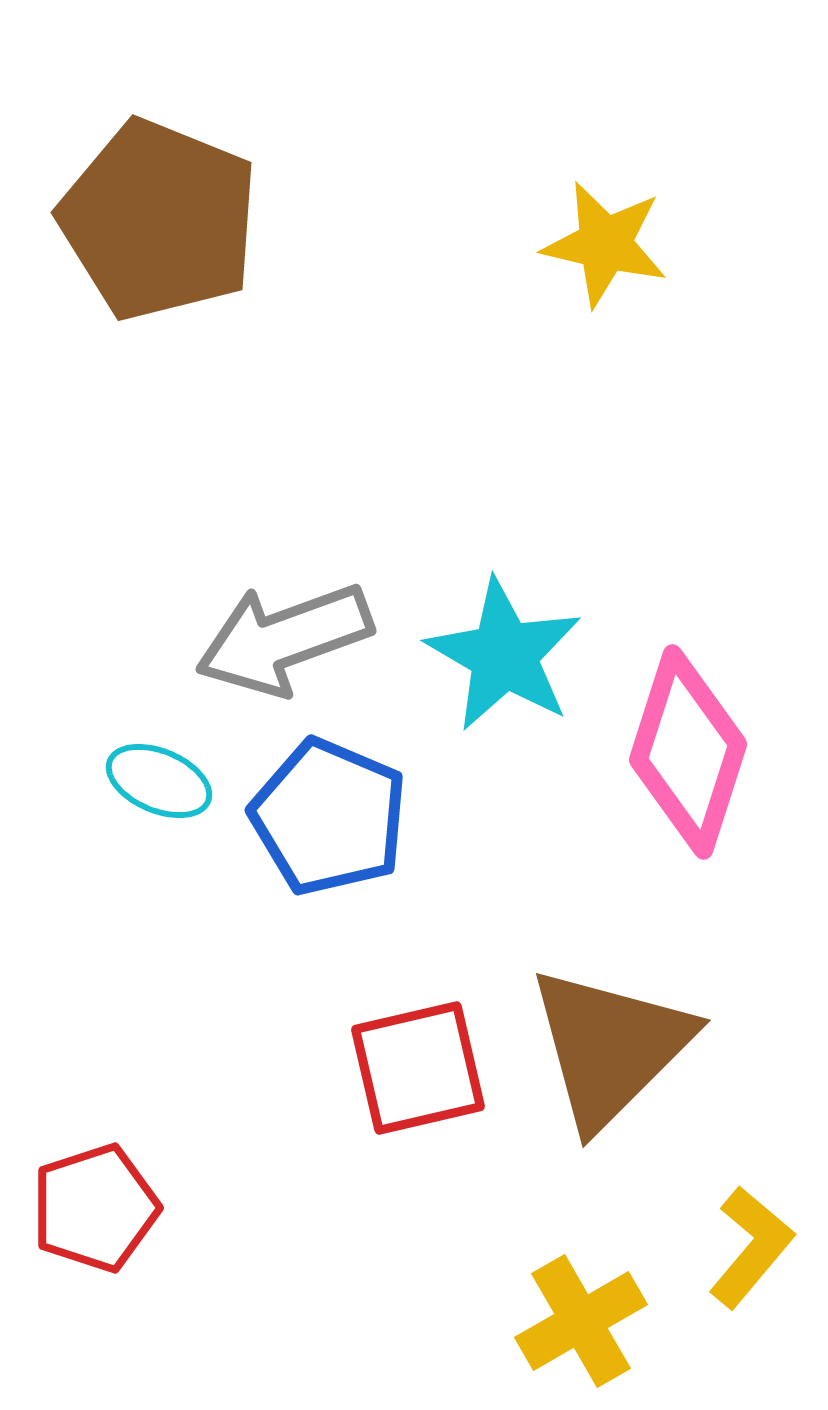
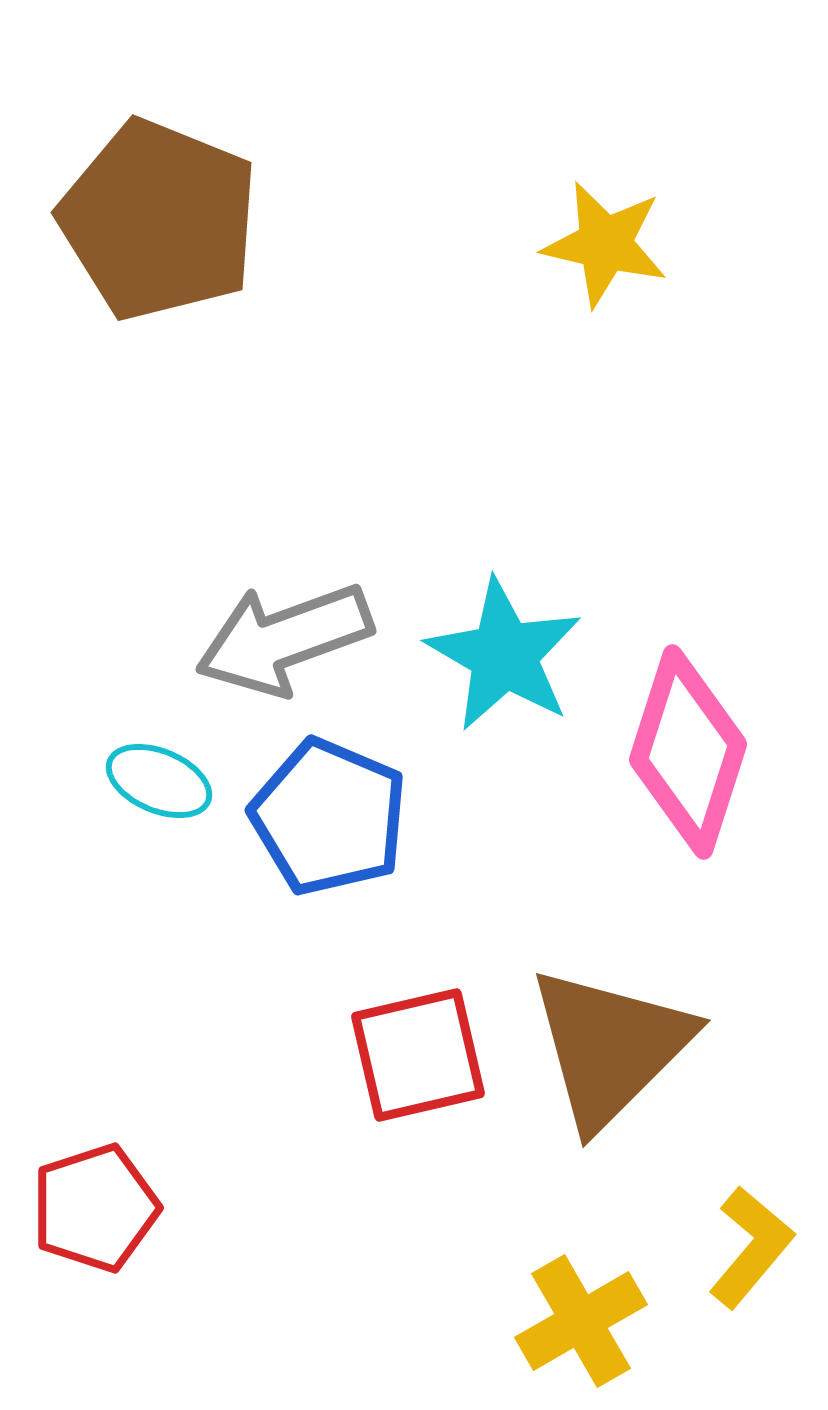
red square: moved 13 px up
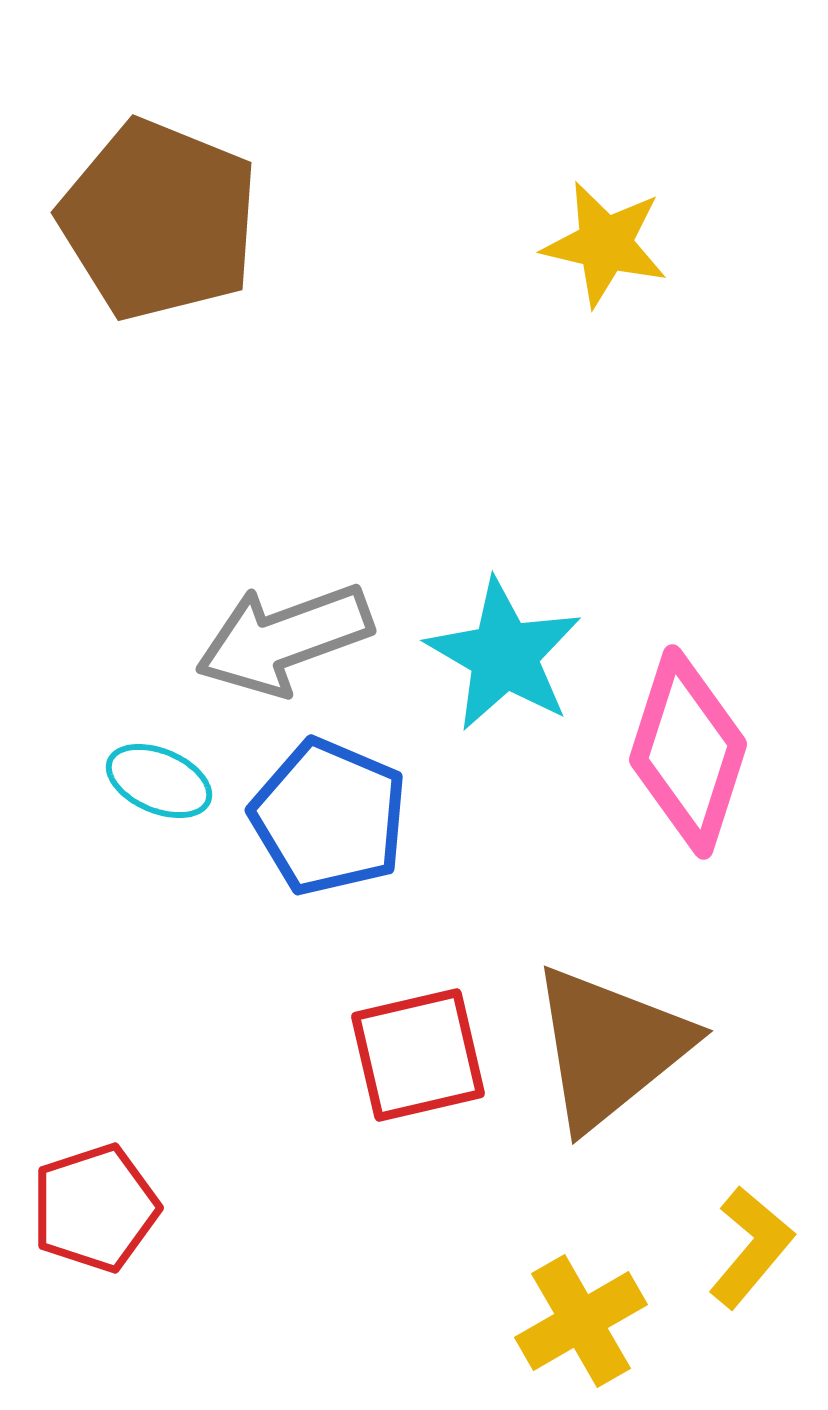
brown triangle: rotated 6 degrees clockwise
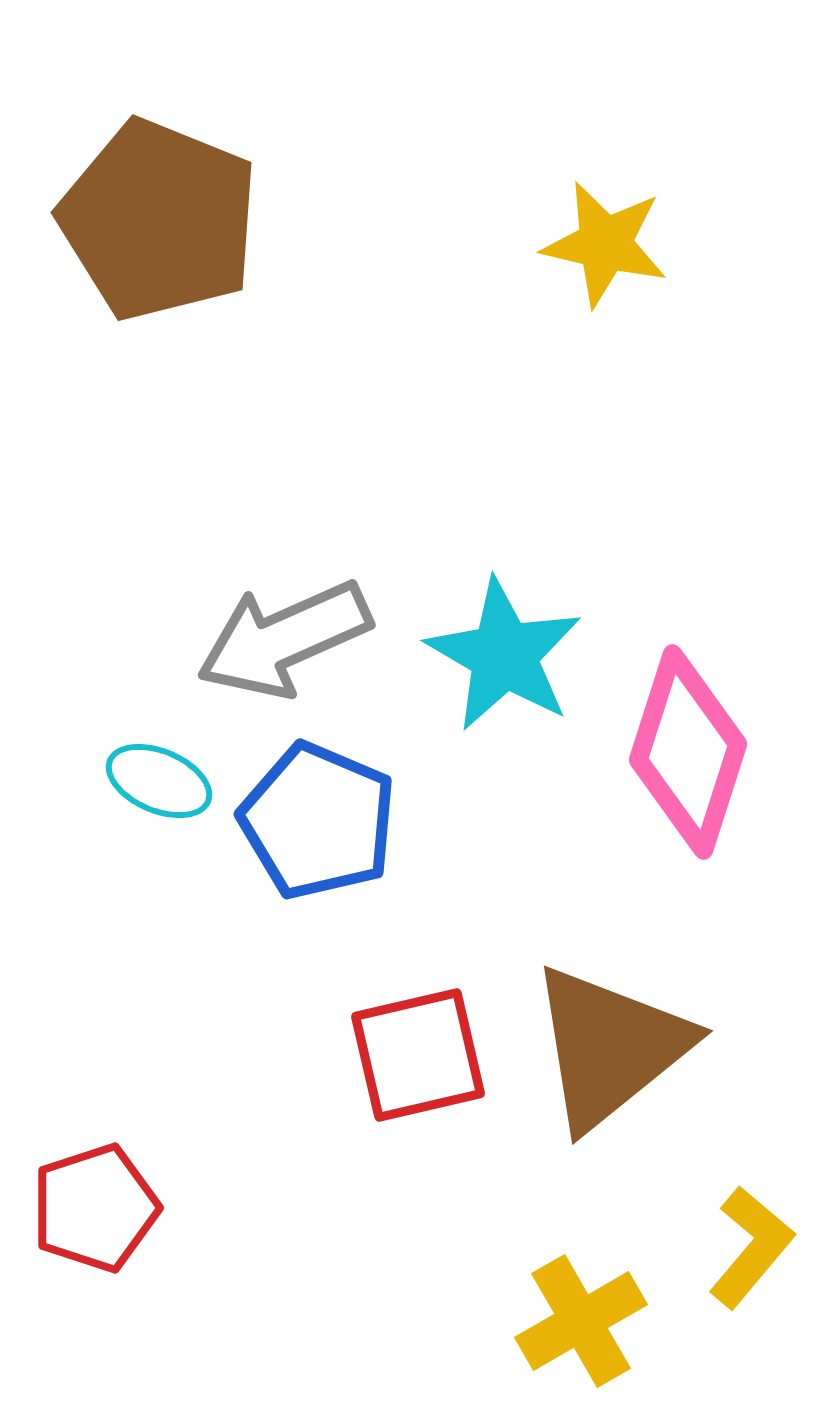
gray arrow: rotated 4 degrees counterclockwise
blue pentagon: moved 11 px left, 4 px down
